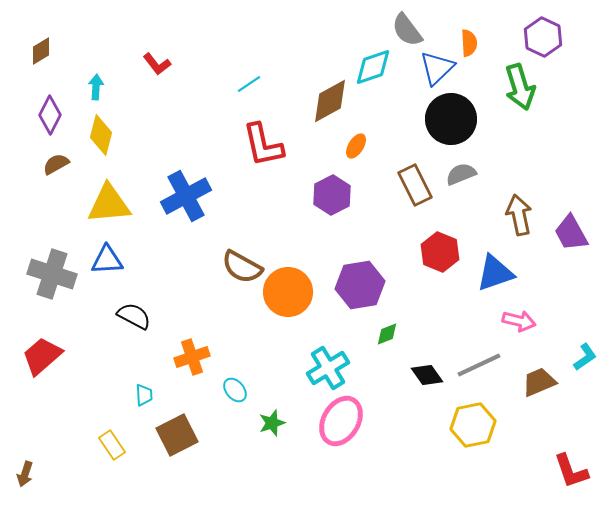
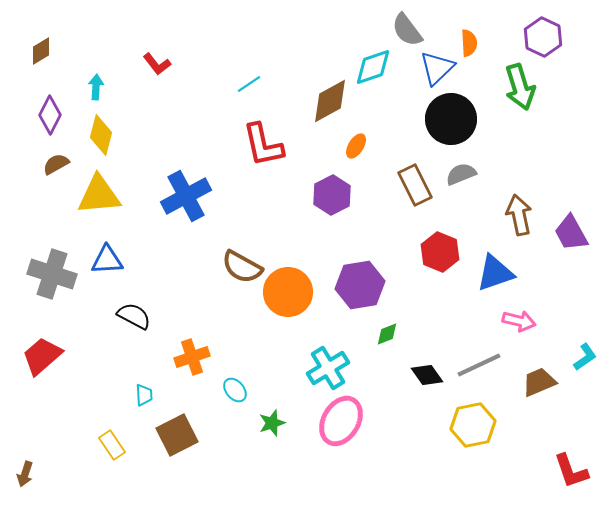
yellow triangle at (109, 204): moved 10 px left, 9 px up
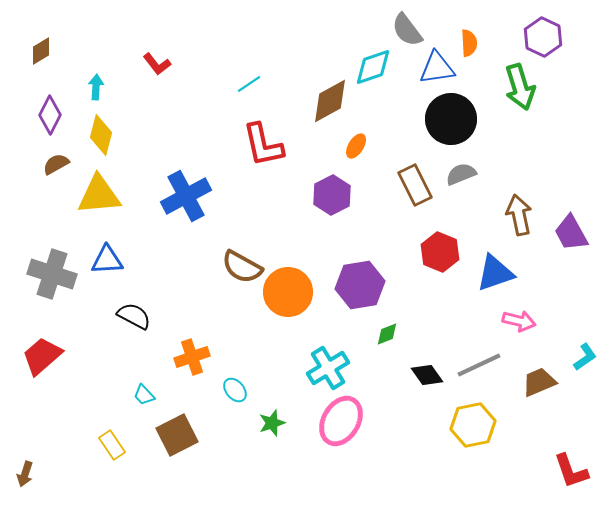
blue triangle at (437, 68): rotated 36 degrees clockwise
cyan trapezoid at (144, 395): rotated 140 degrees clockwise
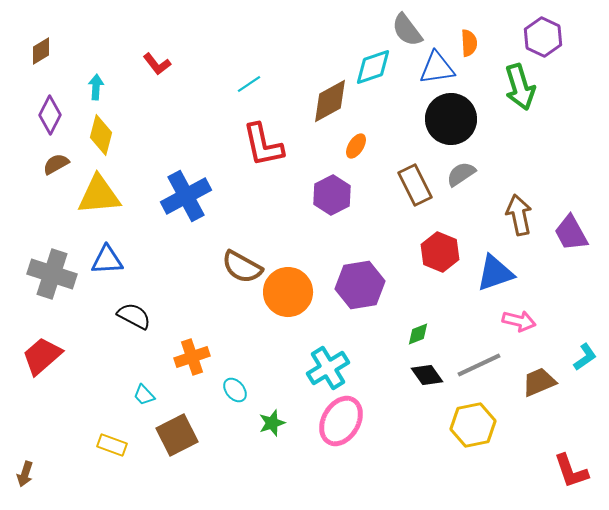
gray semicircle at (461, 174): rotated 12 degrees counterclockwise
green diamond at (387, 334): moved 31 px right
yellow rectangle at (112, 445): rotated 36 degrees counterclockwise
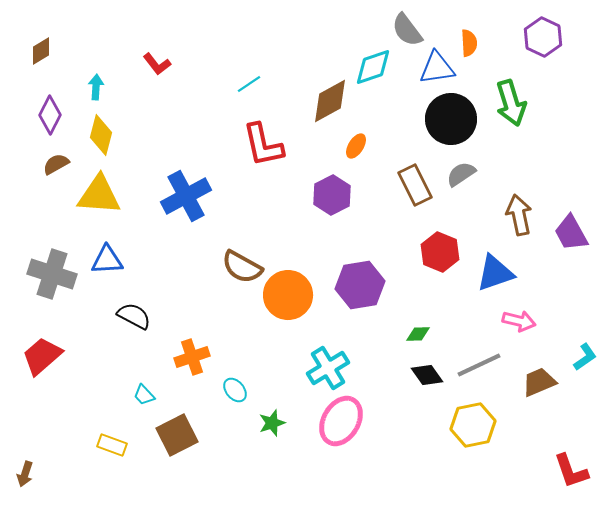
green arrow at (520, 87): moved 9 px left, 16 px down
yellow triangle at (99, 195): rotated 9 degrees clockwise
orange circle at (288, 292): moved 3 px down
green diamond at (418, 334): rotated 20 degrees clockwise
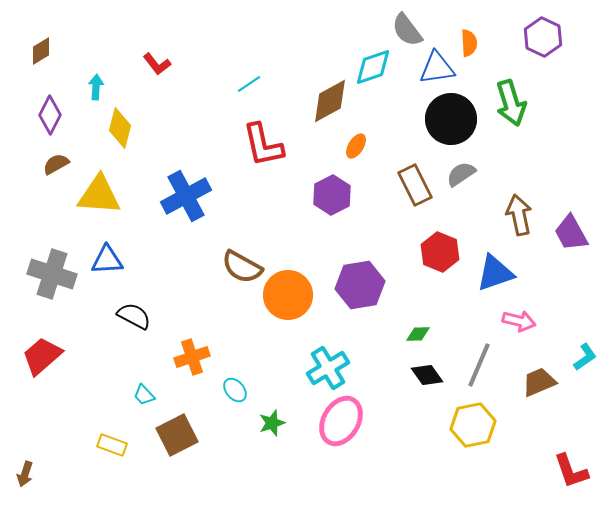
yellow diamond at (101, 135): moved 19 px right, 7 px up
gray line at (479, 365): rotated 42 degrees counterclockwise
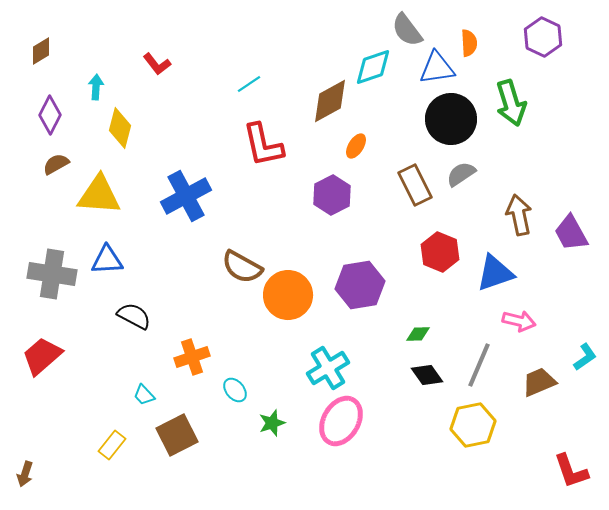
gray cross at (52, 274): rotated 9 degrees counterclockwise
yellow rectangle at (112, 445): rotated 72 degrees counterclockwise
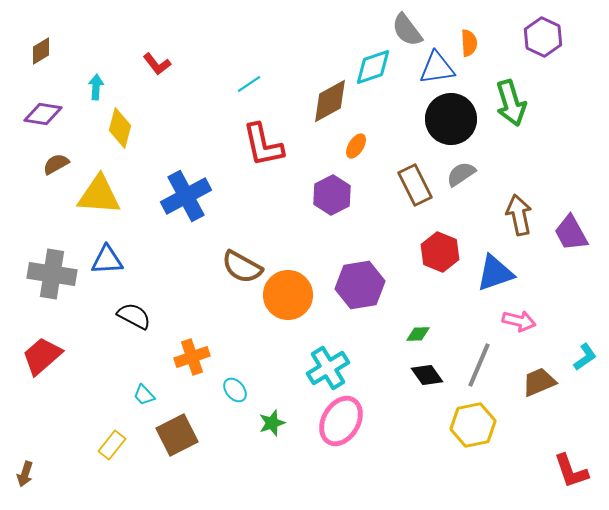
purple diamond at (50, 115): moved 7 px left, 1 px up; rotated 72 degrees clockwise
